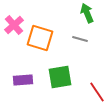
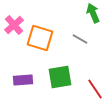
green arrow: moved 6 px right
gray line: rotated 14 degrees clockwise
red line: moved 2 px left, 3 px up
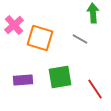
green arrow: rotated 18 degrees clockwise
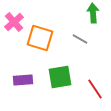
pink cross: moved 3 px up
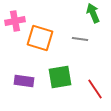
green arrow: rotated 18 degrees counterclockwise
pink cross: moved 1 px right, 1 px up; rotated 30 degrees clockwise
gray line: rotated 21 degrees counterclockwise
purple rectangle: moved 1 px right, 1 px down; rotated 12 degrees clockwise
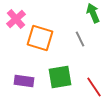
pink cross: moved 1 px right, 2 px up; rotated 30 degrees counterclockwise
gray line: rotated 56 degrees clockwise
red line: moved 1 px left, 2 px up
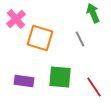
green square: rotated 15 degrees clockwise
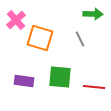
green arrow: moved 1 px down; rotated 114 degrees clockwise
pink cross: moved 1 px down
red line: rotated 50 degrees counterclockwise
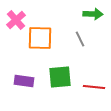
orange square: rotated 16 degrees counterclockwise
green square: rotated 10 degrees counterclockwise
